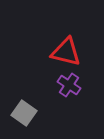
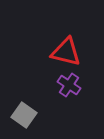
gray square: moved 2 px down
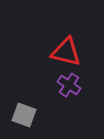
gray square: rotated 15 degrees counterclockwise
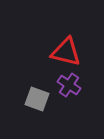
gray square: moved 13 px right, 16 px up
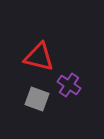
red triangle: moved 27 px left, 5 px down
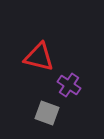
gray square: moved 10 px right, 14 px down
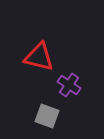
gray square: moved 3 px down
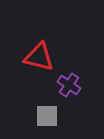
gray square: rotated 20 degrees counterclockwise
